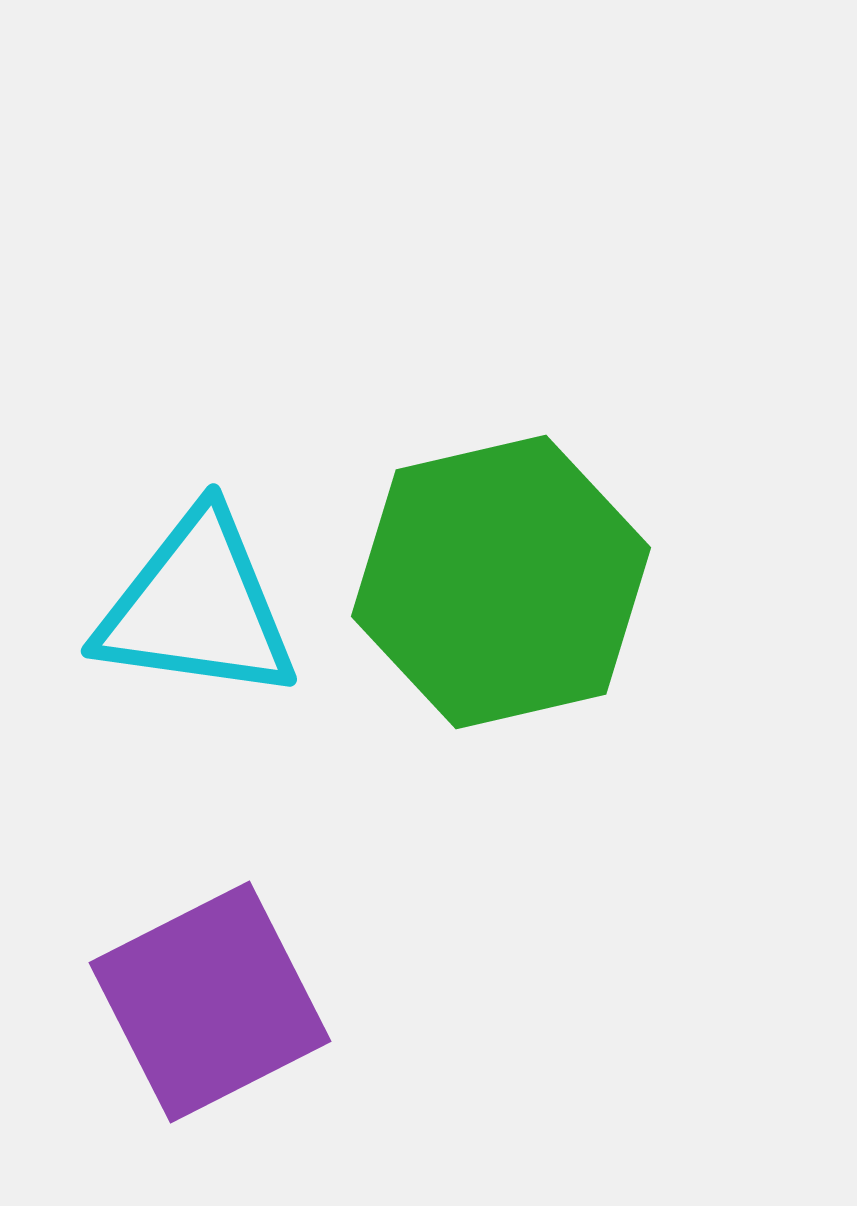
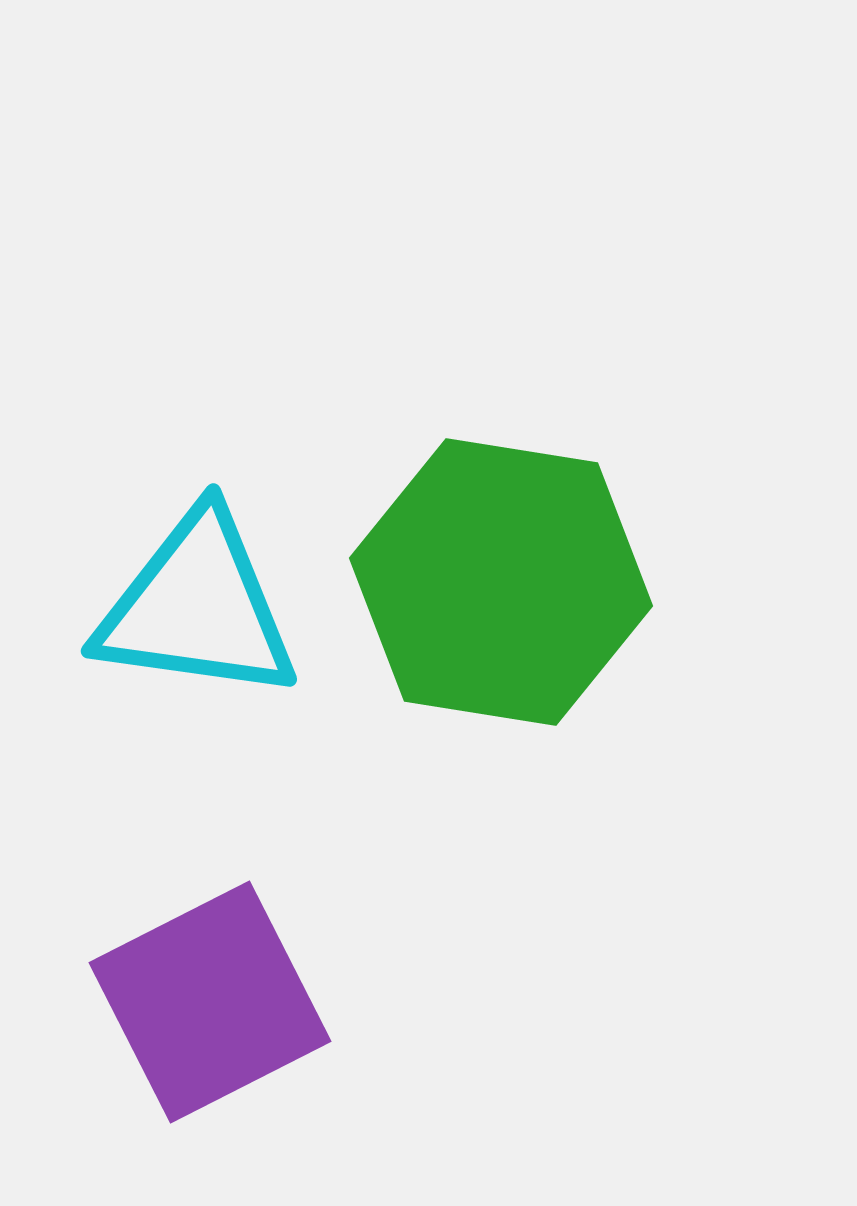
green hexagon: rotated 22 degrees clockwise
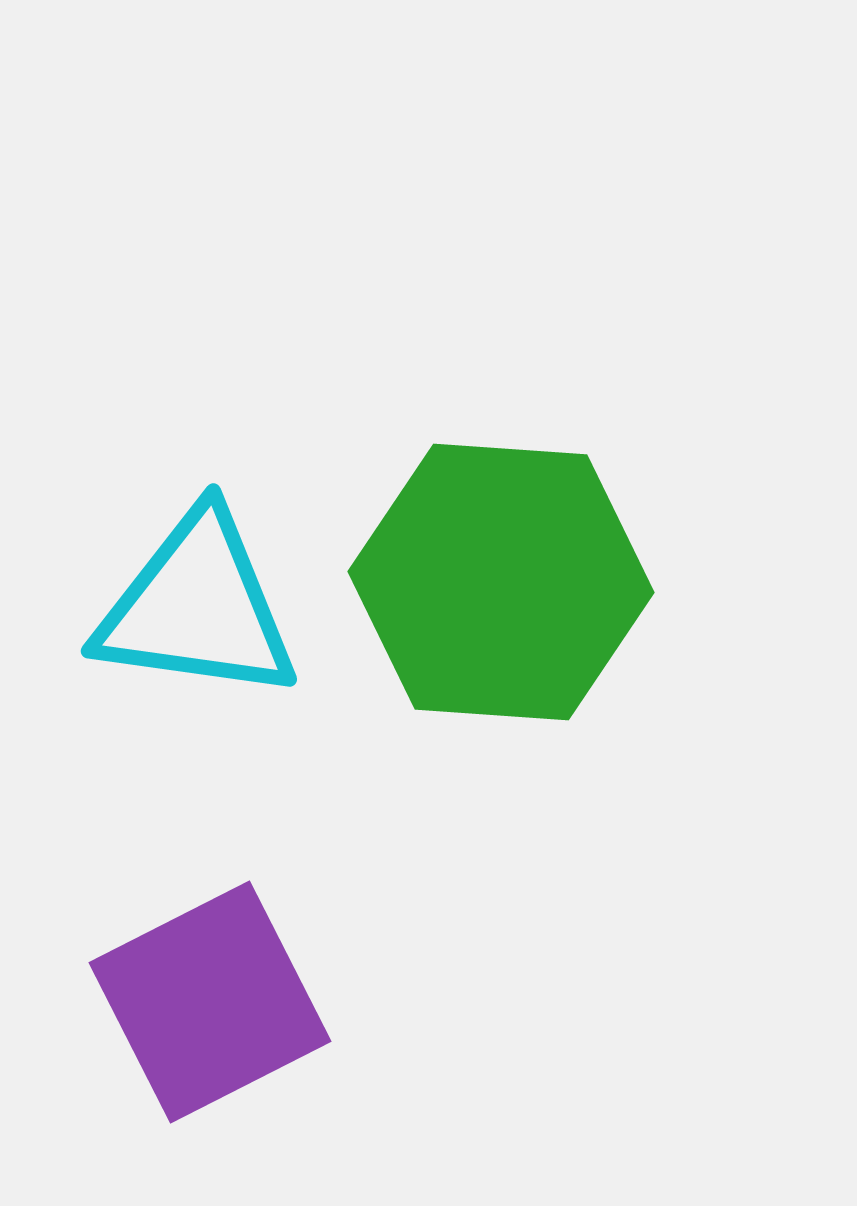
green hexagon: rotated 5 degrees counterclockwise
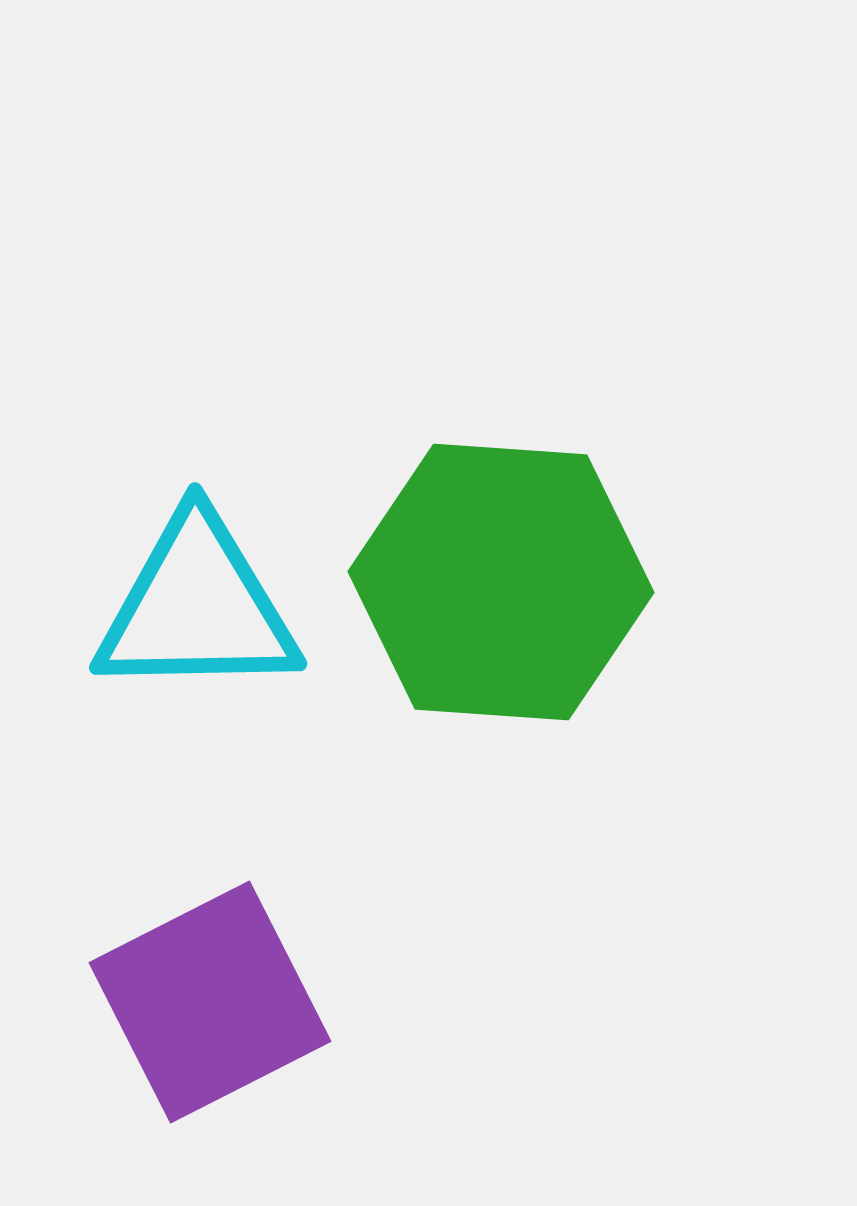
cyan triangle: rotated 9 degrees counterclockwise
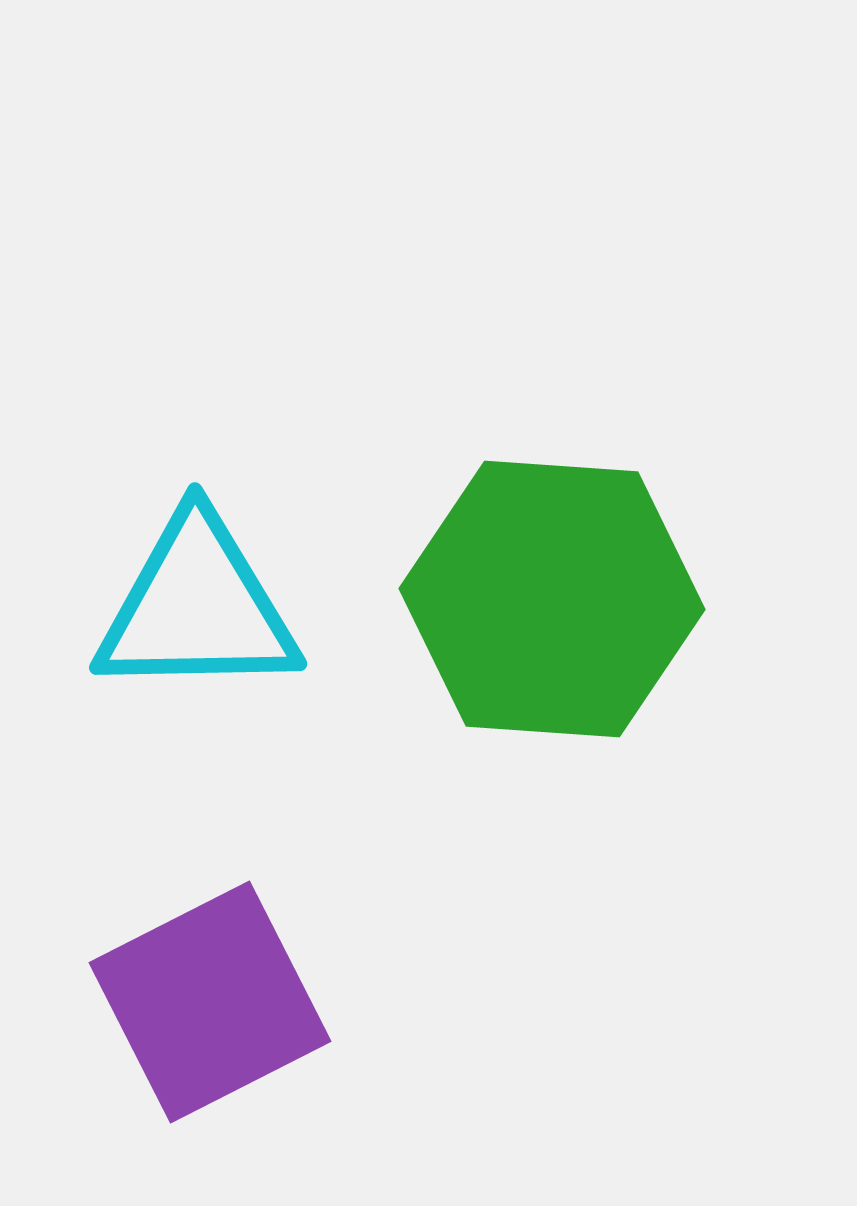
green hexagon: moved 51 px right, 17 px down
